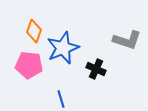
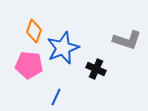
blue line: moved 5 px left, 2 px up; rotated 42 degrees clockwise
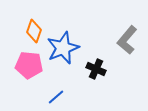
gray L-shape: rotated 112 degrees clockwise
blue line: rotated 24 degrees clockwise
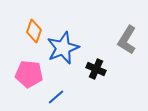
gray L-shape: rotated 8 degrees counterclockwise
pink pentagon: moved 9 px down
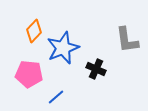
orange diamond: rotated 25 degrees clockwise
gray L-shape: rotated 40 degrees counterclockwise
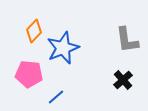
black cross: moved 27 px right, 11 px down; rotated 24 degrees clockwise
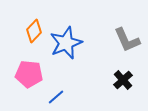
gray L-shape: rotated 16 degrees counterclockwise
blue star: moved 3 px right, 5 px up
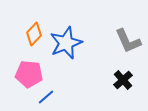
orange diamond: moved 3 px down
gray L-shape: moved 1 px right, 1 px down
blue line: moved 10 px left
